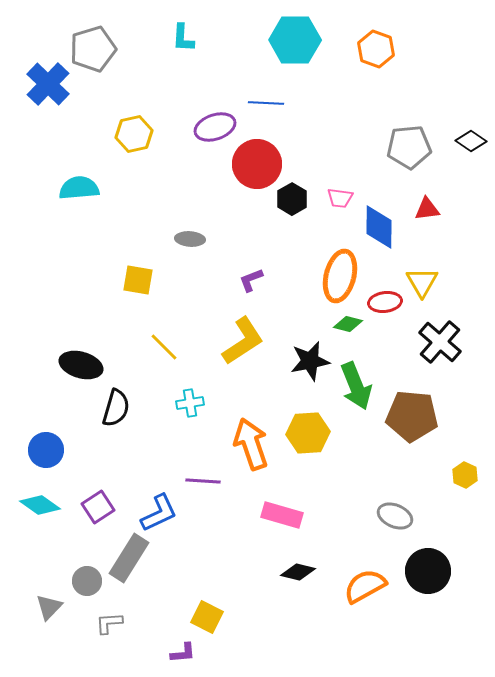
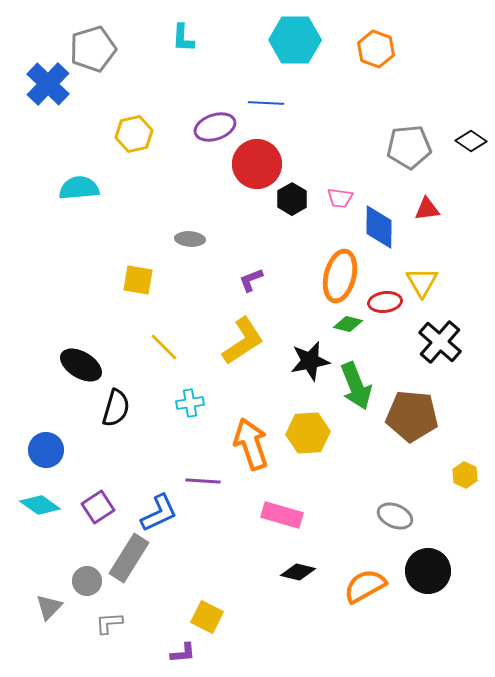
black ellipse at (81, 365): rotated 15 degrees clockwise
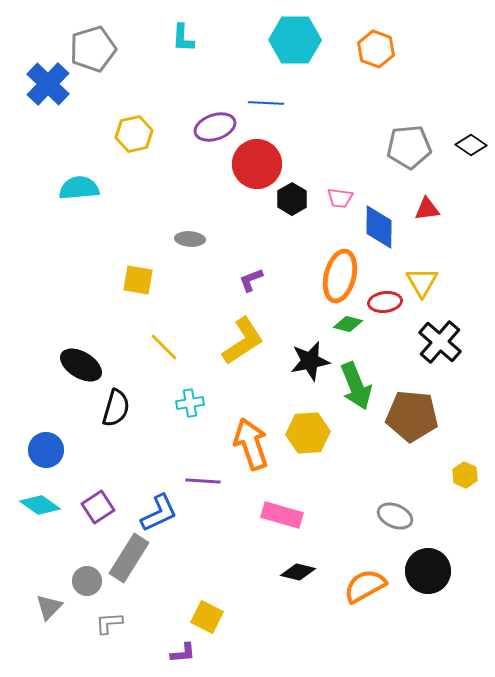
black diamond at (471, 141): moved 4 px down
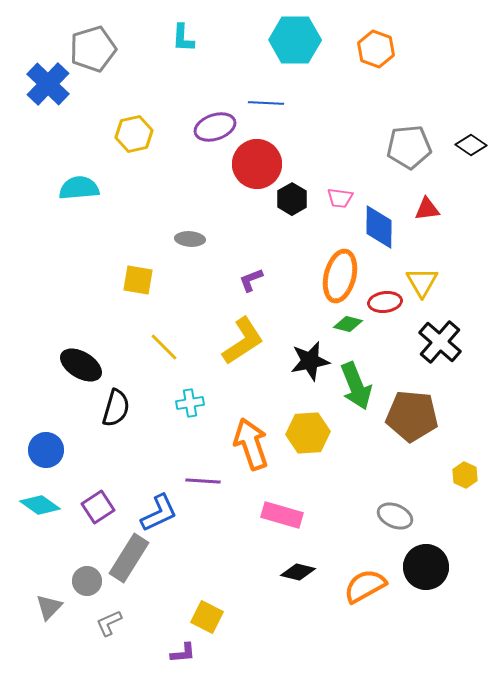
black circle at (428, 571): moved 2 px left, 4 px up
gray L-shape at (109, 623): rotated 20 degrees counterclockwise
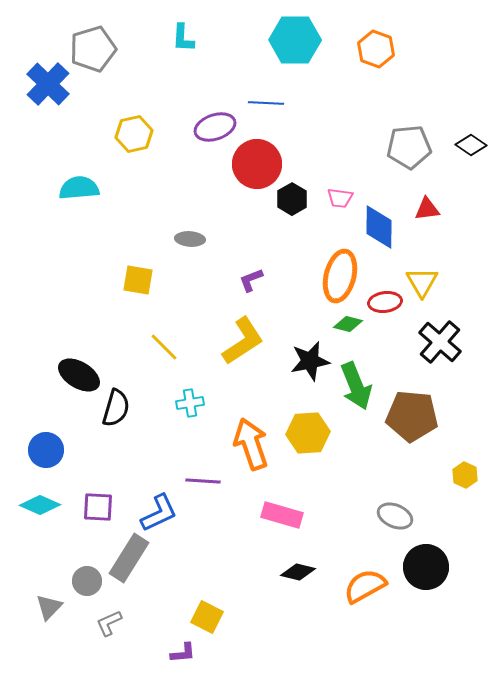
black ellipse at (81, 365): moved 2 px left, 10 px down
cyan diamond at (40, 505): rotated 12 degrees counterclockwise
purple square at (98, 507): rotated 36 degrees clockwise
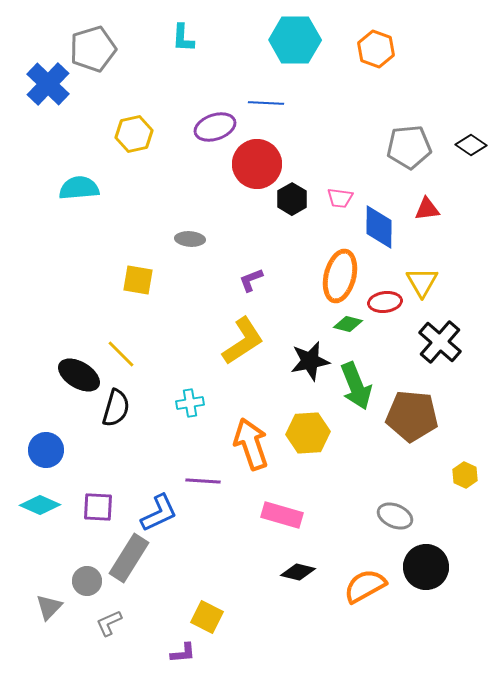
yellow line at (164, 347): moved 43 px left, 7 px down
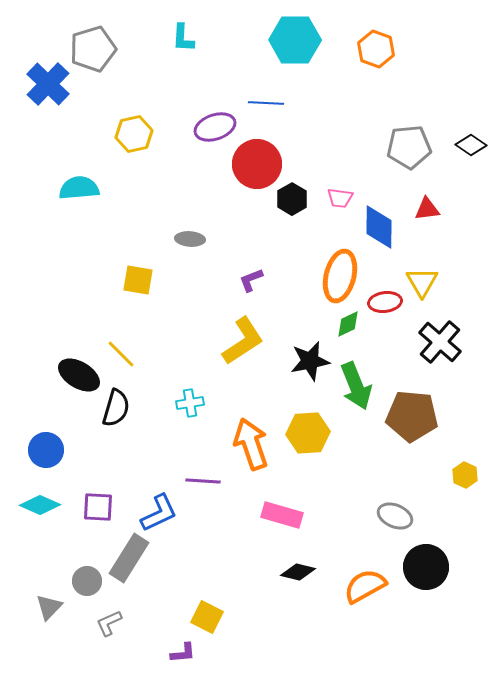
green diamond at (348, 324): rotated 40 degrees counterclockwise
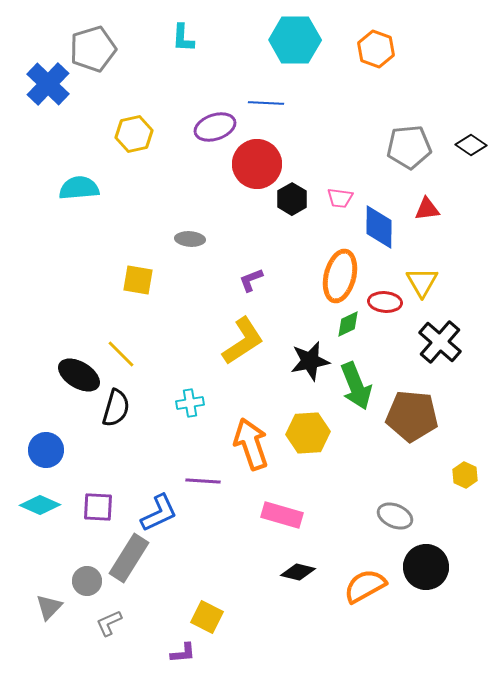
red ellipse at (385, 302): rotated 12 degrees clockwise
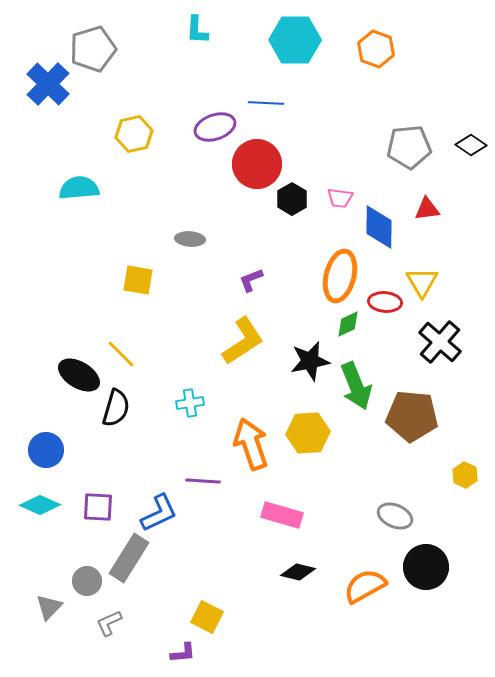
cyan L-shape at (183, 38): moved 14 px right, 8 px up
